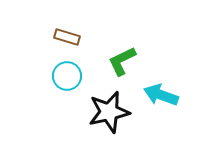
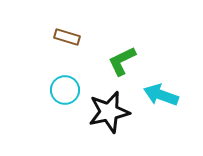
cyan circle: moved 2 px left, 14 px down
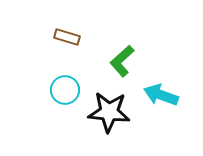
green L-shape: rotated 16 degrees counterclockwise
black star: rotated 18 degrees clockwise
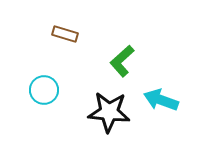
brown rectangle: moved 2 px left, 3 px up
cyan circle: moved 21 px left
cyan arrow: moved 5 px down
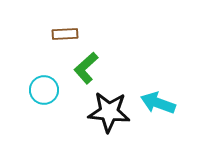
brown rectangle: rotated 20 degrees counterclockwise
green L-shape: moved 36 px left, 7 px down
cyan arrow: moved 3 px left, 3 px down
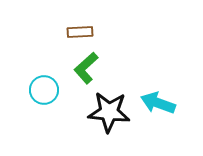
brown rectangle: moved 15 px right, 2 px up
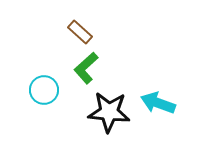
brown rectangle: rotated 45 degrees clockwise
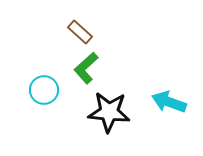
cyan arrow: moved 11 px right, 1 px up
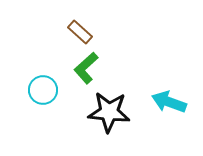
cyan circle: moved 1 px left
